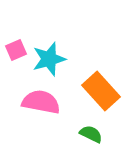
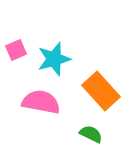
cyan star: moved 5 px right
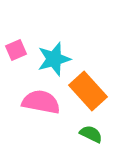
orange rectangle: moved 13 px left
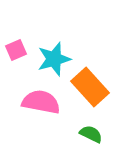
orange rectangle: moved 2 px right, 4 px up
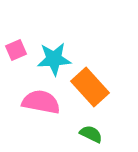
cyan star: rotated 12 degrees clockwise
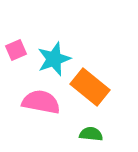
cyan star: rotated 16 degrees counterclockwise
orange rectangle: rotated 9 degrees counterclockwise
green semicircle: rotated 20 degrees counterclockwise
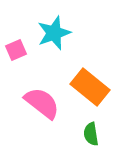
cyan star: moved 26 px up
pink semicircle: moved 1 px right, 1 px down; rotated 27 degrees clockwise
green semicircle: rotated 105 degrees counterclockwise
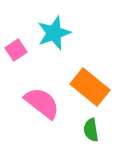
pink square: rotated 10 degrees counterclockwise
green semicircle: moved 4 px up
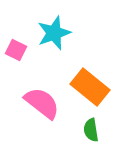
pink square: rotated 30 degrees counterclockwise
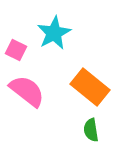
cyan star: rotated 8 degrees counterclockwise
pink semicircle: moved 15 px left, 12 px up
